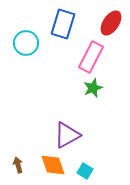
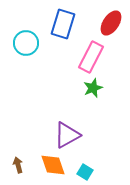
cyan square: moved 1 px down
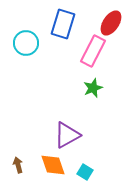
pink rectangle: moved 2 px right, 6 px up
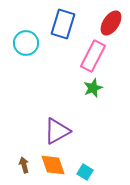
pink rectangle: moved 5 px down
purple triangle: moved 10 px left, 4 px up
brown arrow: moved 6 px right
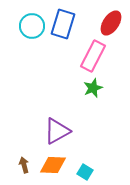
cyan circle: moved 6 px right, 17 px up
orange diamond: rotated 68 degrees counterclockwise
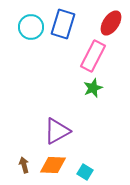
cyan circle: moved 1 px left, 1 px down
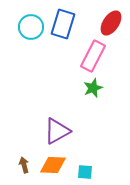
cyan square: rotated 28 degrees counterclockwise
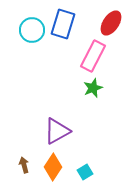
cyan circle: moved 1 px right, 3 px down
orange diamond: moved 2 px down; rotated 60 degrees counterclockwise
cyan square: rotated 35 degrees counterclockwise
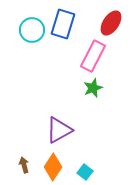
purple triangle: moved 2 px right, 1 px up
cyan square: rotated 21 degrees counterclockwise
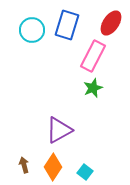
blue rectangle: moved 4 px right, 1 px down
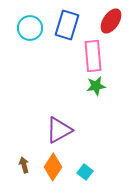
red ellipse: moved 2 px up
cyan circle: moved 2 px left, 2 px up
pink rectangle: rotated 32 degrees counterclockwise
green star: moved 3 px right, 2 px up; rotated 12 degrees clockwise
